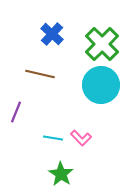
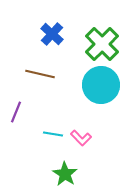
cyan line: moved 4 px up
green star: moved 4 px right
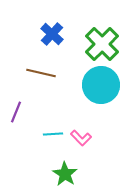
brown line: moved 1 px right, 1 px up
cyan line: rotated 12 degrees counterclockwise
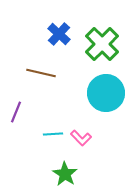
blue cross: moved 7 px right
cyan circle: moved 5 px right, 8 px down
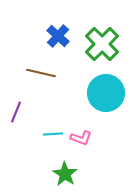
blue cross: moved 1 px left, 2 px down
pink L-shape: rotated 25 degrees counterclockwise
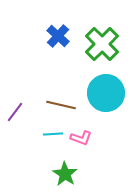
brown line: moved 20 px right, 32 px down
purple line: moved 1 px left; rotated 15 degrees clockwise
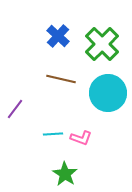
cyan circle: moved 2 px right
brown line: moved 26 px up
purple line: moved 3 px up
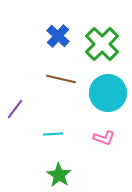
pink L-shape: moved 23 px right
green star: moved 6 px left, 1 px down
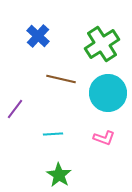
blue cross: moved 20 px left
green cross: rotated 12 degrees clockwise
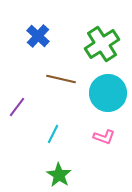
purple line: moved 2 px right, 2 px up
cyan line: rotated 60 degrees counterclockwise
pink L-shape: moved 1 px up
